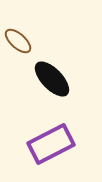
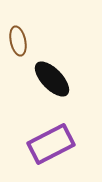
brown ellipse: rotated 36 degrees clockwise
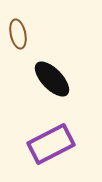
brown ellipse: moved 7 px up
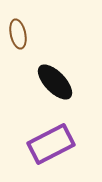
black ellipse: moved 3 px right, 3 px down
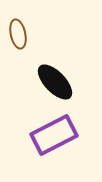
purple rectangle: moved 3 px right, 9 px up
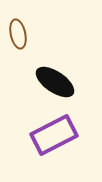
black ellipse: rotated 12 degrees counterclockwise
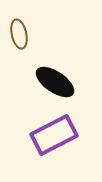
brown ellipse: moved 1 px right
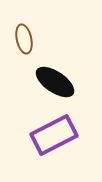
brown ellipse: moved 5 px right, 5 px down
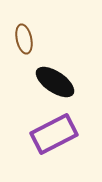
purple rectangle: moved 1 px up
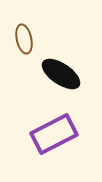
black ellipse: moved 6 px right, 8 px up
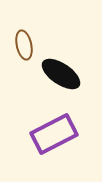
brown ellipse: moved 6 px down
